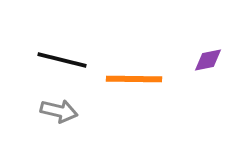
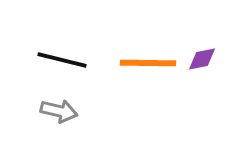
purple diamond: moved 6 px left, 1 px up
orange line: moved 14 px right, 16 px up
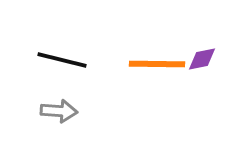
orange line: moved 9 px right, 1 px down
gray arrow: rotated 9 degrees counterclockwise
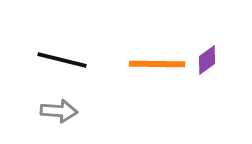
purple diamond: moved 5 px right, 1 px down; rotated 24 degrees counterclockwise
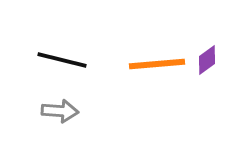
orange line: rotated 6 degrees counterclockwise
gray arrow: moved 1 px right
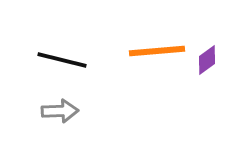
orange line: moved 13 px up
gray arrow: rotated 6 degrees counterclockwise
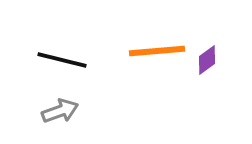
gray arrow: rotated 18 degrees counterclockwise
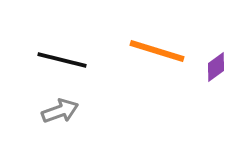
orange line: rotated 22 degrees clockwise
purple diamond: moved 9 px right, 7 px down
